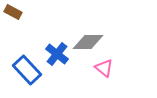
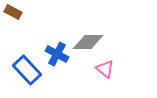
blue cross: rotated 10 degrees counterclockwise
pink triangle: moved 1 px right, 1 px down
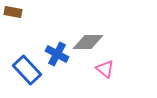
brown rectangle: rotated 18 degrees counterclockwise
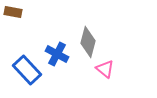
gray diamond: rotated 76 degrees counterclockwise
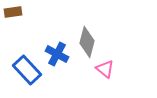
brown rectangle: rotated 18 degrees counterclockwise
gray diamond: moved 1 px left
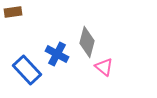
pink triangle: moved 1 px left, 2 px up
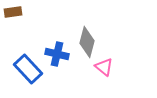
blue cross: rotated 15 degrees counterclockwise
blue rectangle: moved 1 px right, 1 px up
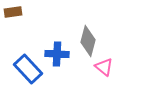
gray diamond: moved 1 px right, 1 px up
blue cross: rotated 10 degrees counterclockwise
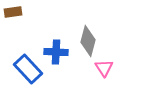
blue cross: moved 1 px left, 2 px up
pink triangle: moved 1 px down; rotated 18 degrees clockwise
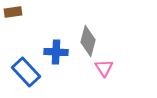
blue rectangle: moved 2 px left, 3 px down
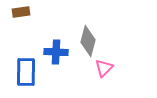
brown rectangle: moved 8 px right
pink triangle: rotated 18 degrees clockwise
blue rectangle: rotated 44 degrees clockwise
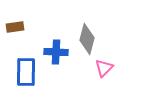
brown rectangle: moved 6 px left, 15 px down
gray diamond: moved 1 px left, 2 px up
